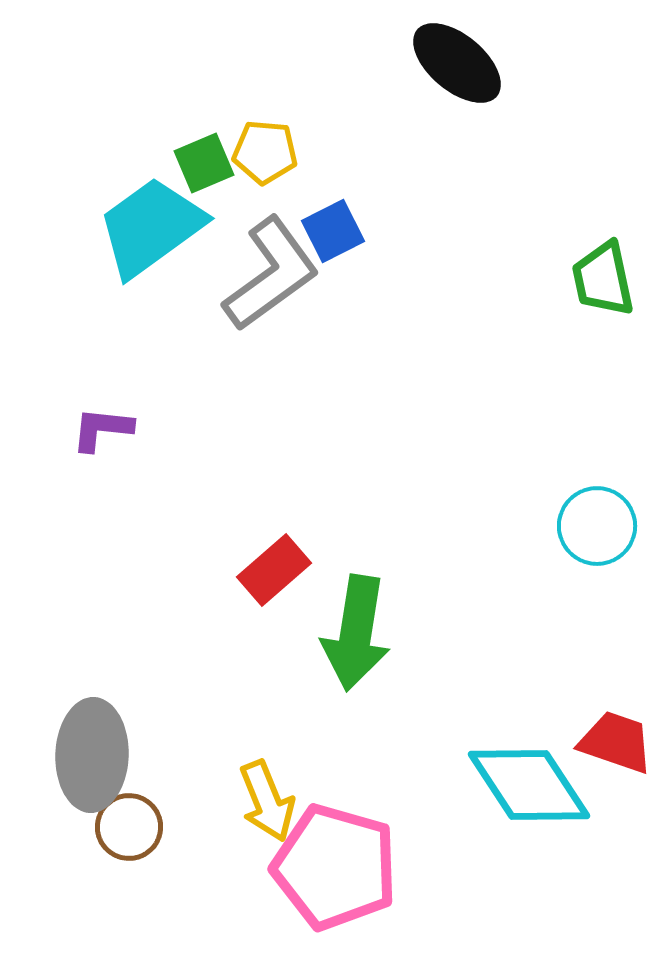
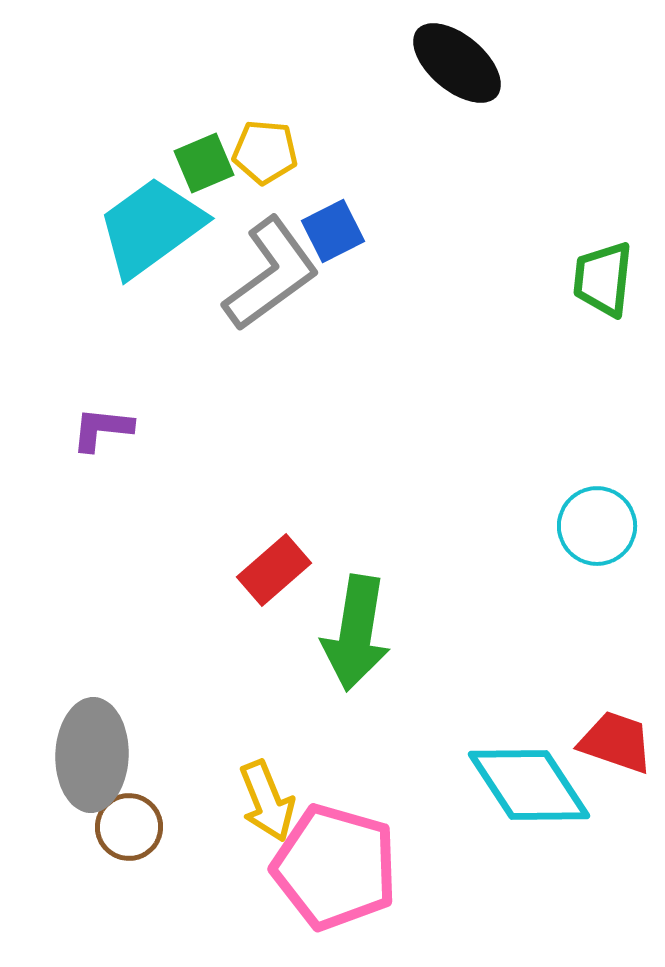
green trapezoid: rotated 18 degrees clockwise
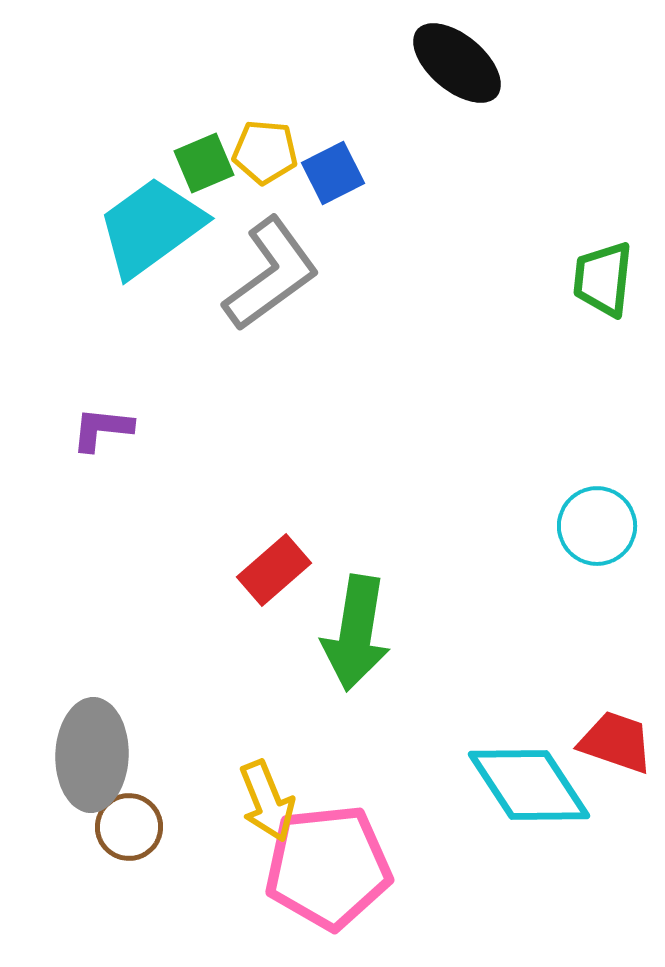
blue square: moved 58 px up
pink pentagon: moved 7 px left; rotated 22 degrees counterclockwise
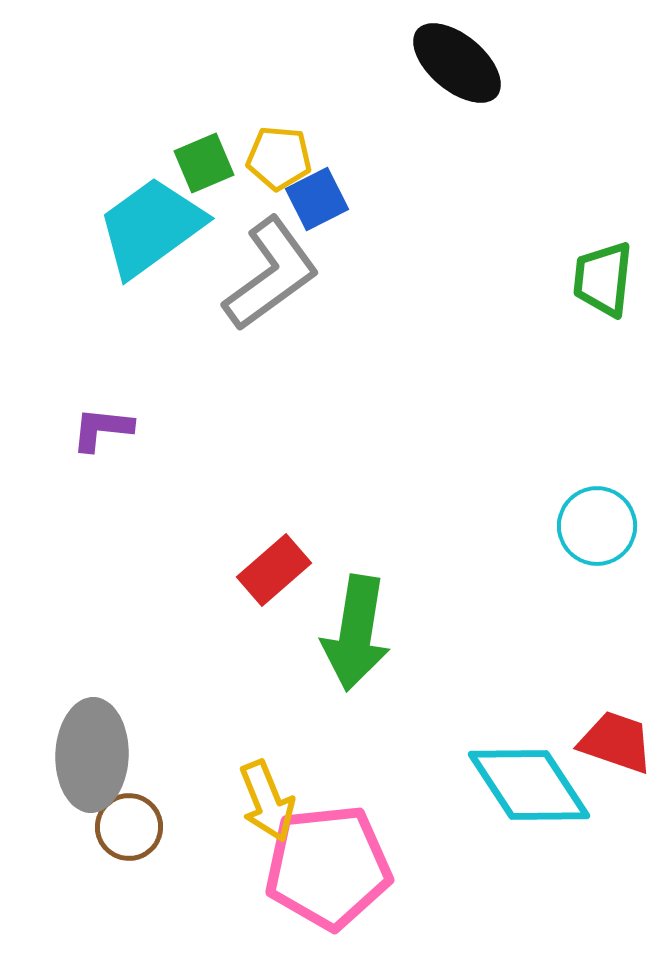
yellow pentagon: moved 14 px right, 6 px down
blue square: moved 16 px left, 26 px down
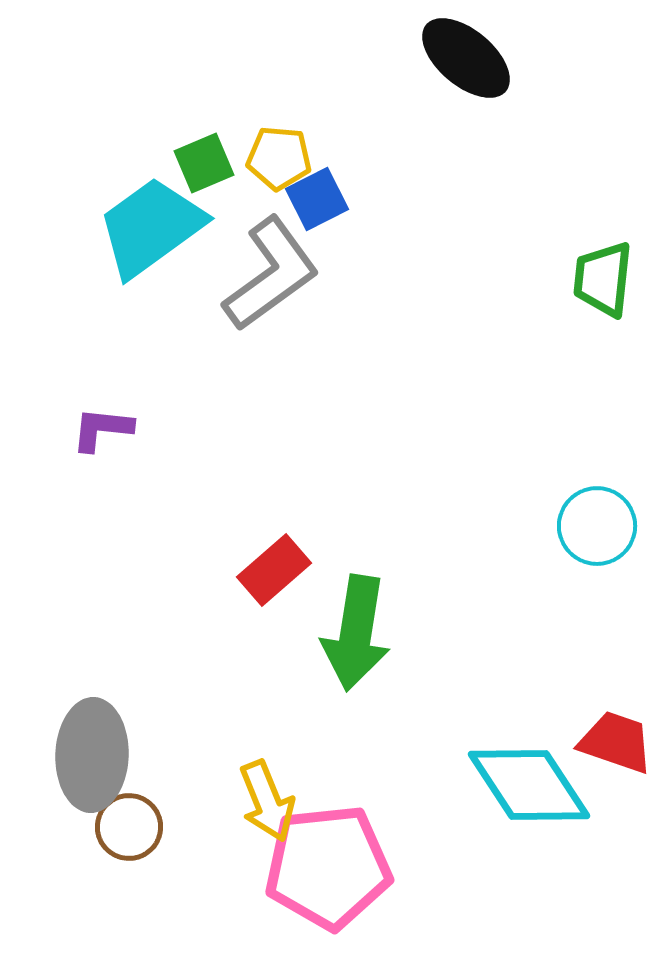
black ellipse: moved 9 px right, 5 px up
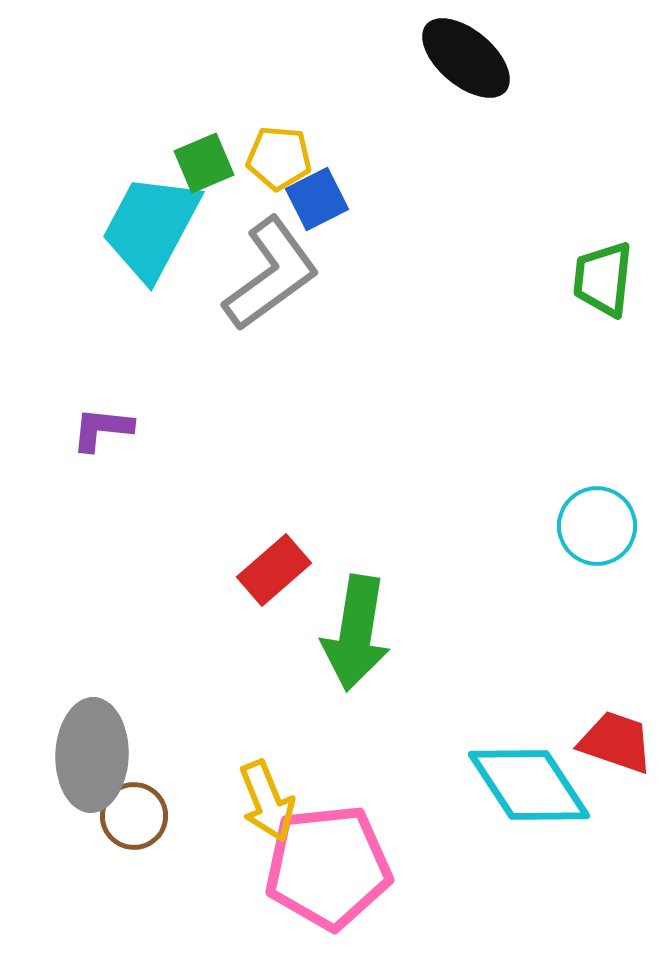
cyan trapezoid: rotated 26 degrees counterclockwise
brown circle: moved 5 px right, 11 px up
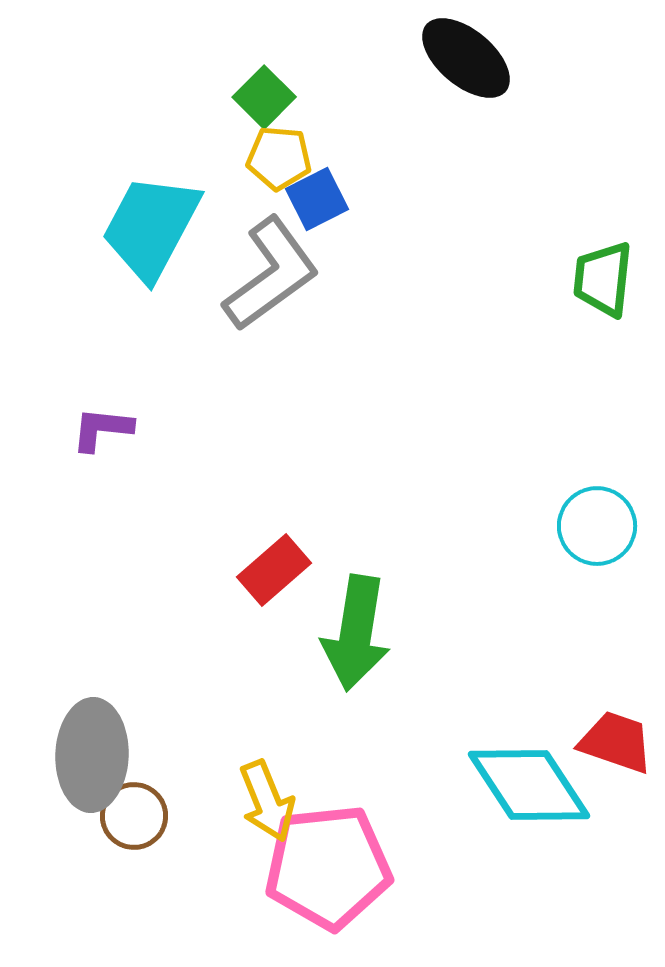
green square: moved 60 px right, 66 px up; rotated 22 degrees counterclockwise
